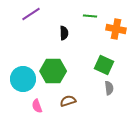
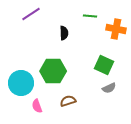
cyan circle: moved 2 px left, 4 px down
gray semicircle: rotated 72 degrees clockwise
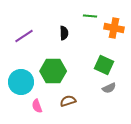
purple line: moved 7 px left, 22 px down
orange cross: moved 2 px left, 1 px up
cyan circle: moved 1 px up
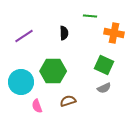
orange cross: moved 5 px down
gray semicircle: moved 5 px left
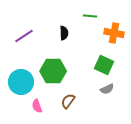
gray semicircle: moved 3 px right, 1 px down
brown semicircle: rotated 35 degrees counterclockwise
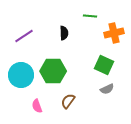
orange cross: rotated 24 degrees counterclockwise
cyan circle: moved 7 px up
